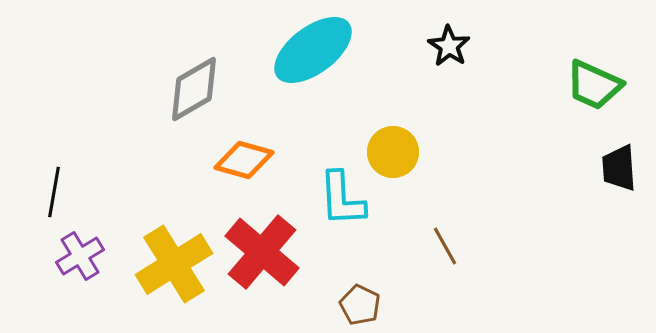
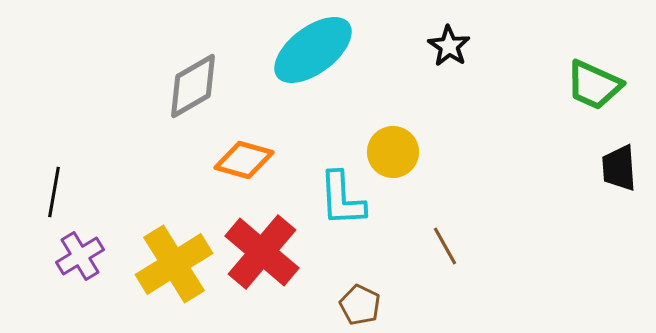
gray diamond: moved 1 px left, 3 px up
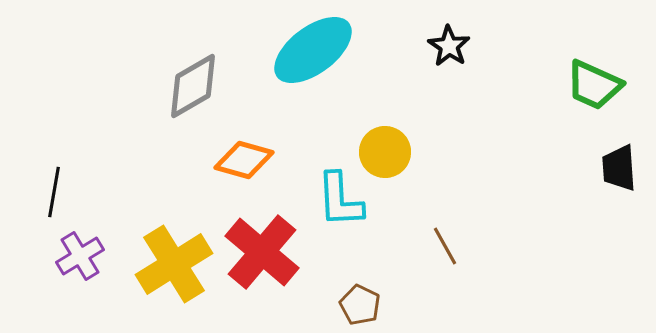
yellow circle: moved 8 px left
cyan L-shape: moved 2 px left, 1 px down
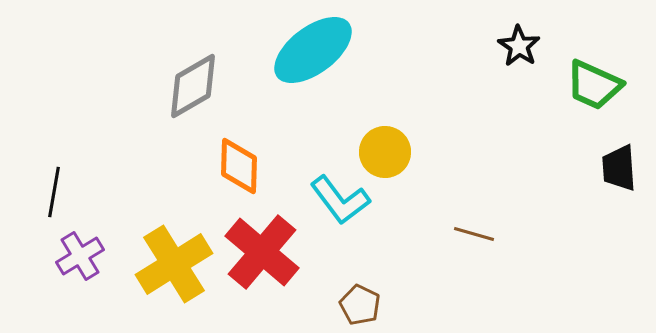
black star: moved 70 px right
orange diamond: moved 5 px left, 6 px down; rotated 76 degrees clockwise
cyan L-shape: rotated 34 degrees counterclockwise
brown line: moved 29 px right, 12 px up; rotated 45 degrees counterclockwise
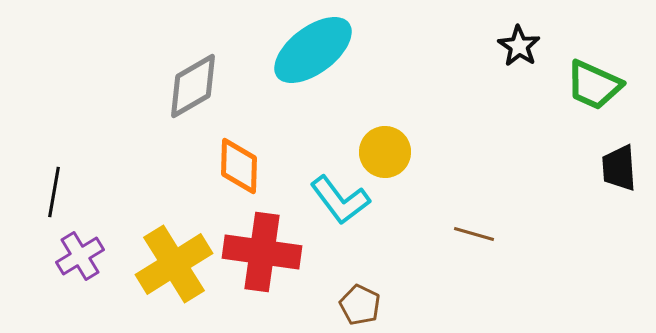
red cross: rotated 32 degrees counterclockwise
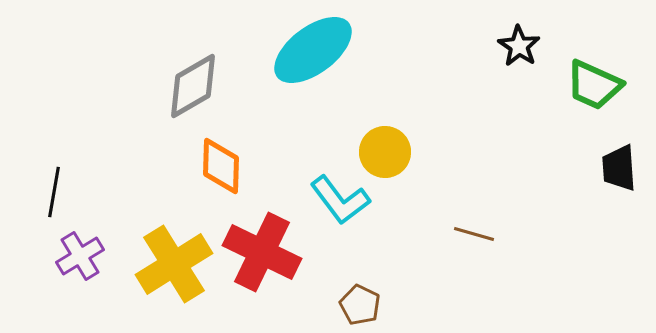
orange diamond: moved 18 px left
red cross: rotated 18 degrees clockwise
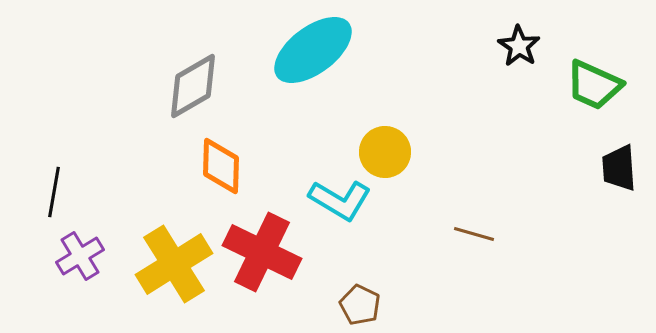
cyan L-shape: rotated 22 degrees counterclockwise
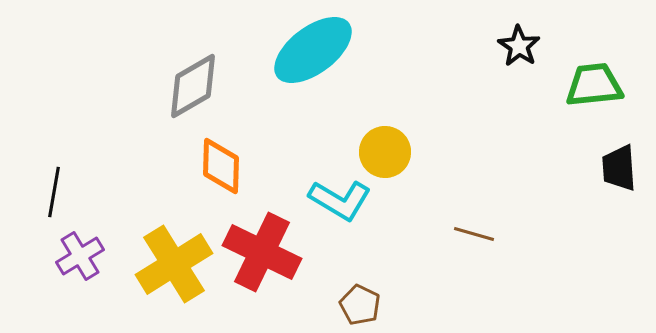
green trapezoid: rotated 150 degrees clockwise
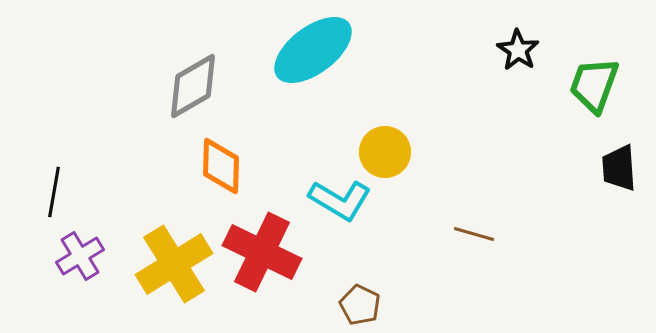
black star: moved 1 px left, 4 px down
green trapezoid: rotated 64 degrees counterclockwise
